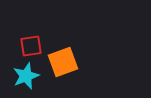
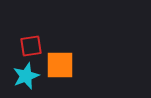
orange square: moved 3 px left, 3 px down; rotated 20 degrees clockwise
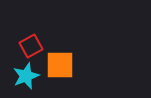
red square: rotated 20 degrees counterclockwise
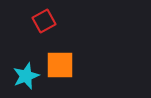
red square: moved 13 px right, 25 px up
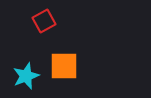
orange square: moved 4 px right, 1 px down
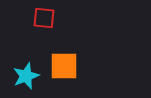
red square: moved 3 px up; rotated 35 degrees clockwise
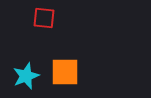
orange square: moved 1 px right, 6 px down
